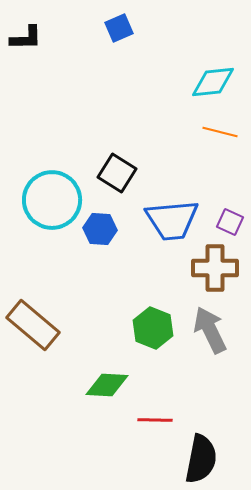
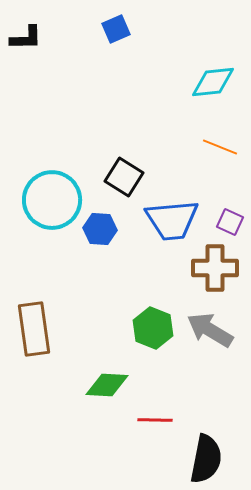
blue square: moved 3 px left, 1 px down
orange line: moved 15 px down; rotated 8 degrees clockwise
black square: moved 7 px right, 4 px down
brown rectangle: moved 1 px right, 4 px down; rotated 42 degrees clockwise
gray arrow: rotated 33 degrees counterclockwise
black semicircle: moved 5 px right
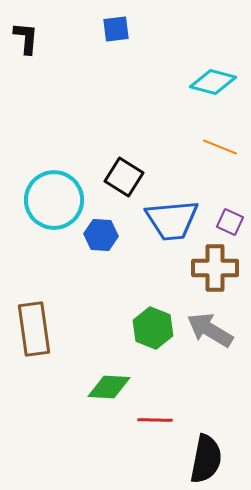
blue square: rotated 16 degrees clockwise
black L-shape: rotated 84 degrees counterclockwise
cyan diamond: rotated 21 degrees clockwise
cyan circle: moved 2 px right
blue hexagon: moved 1 px right, 6 px down
green diamond: moved 2 px right, 2 px down
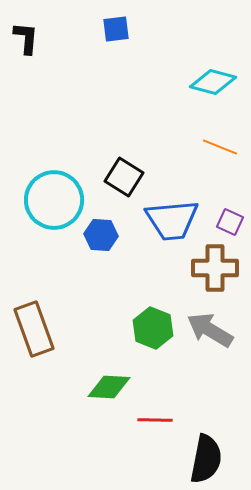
brown rectangle: rotated 12 degrees counterclockwise
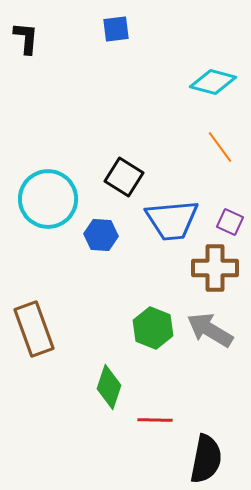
orange line: rotated 32 degrees clockwise
cyan circle: moved 6 px left, 1 px up
green diamond: rotated 75 degrees counterclockwise
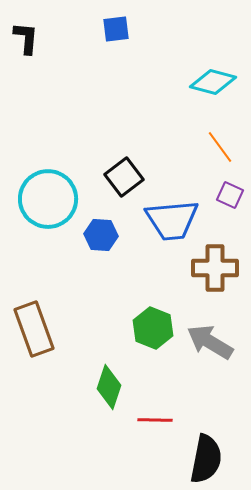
black square: rotated 21 degrees clockwise
purple square: moved 27 px up
gray arrow: moved 12 px down
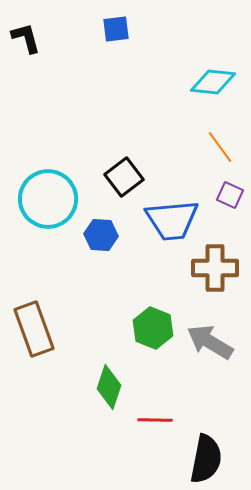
black L-shape: rotated 20 degrees counterclockwise
cyan diamond: rotated 9 degrees counterclockwise
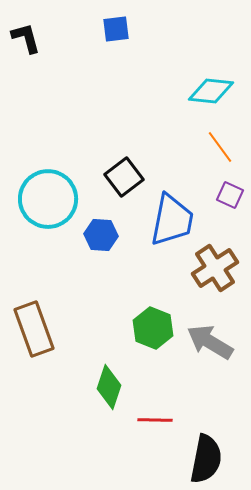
cyan diamond: moved 2 px left, 9 px down
blue trapezoid: rotated 74 degrees counterclockwise
brown cross: rotated 33 degrees counterclockwise
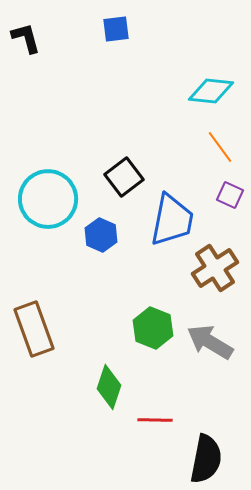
blue hexagon: rotated 20 degrees clockwise
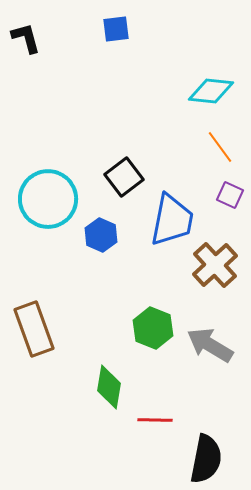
brown cross: moved 3 px up; rotated 9 degrees counterclockwise
gray arrow: moved 3 px down
green diamond: rotated 9 degrees counterclockwise
